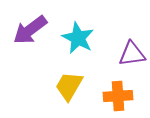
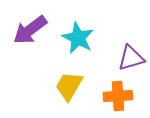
purple triangle: moved 1 px left, 4 px down; rotated 8 degrees counterclockwise
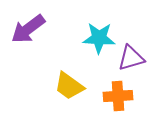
purple arrow: moved 2 px left, 1 px up
cyan star: moved 21 px right; rotated 24 degrees counterclockwise
yellow trapezoid: rotated 84 degrees counterclockwise
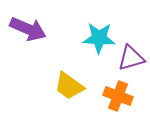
purple arrow: rotated 120 degrees counterclockwise
orange cross: rotated 24 degrees clockwise
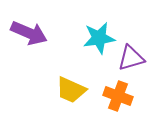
purple arrow: moved 1 px right, 4 px down
cyan star: rotated 12 degrees counterclockwise
yellow trapezoid: moved 2 px right, 4 px down; rotated 12 degrees counterclockwise
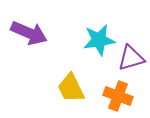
cyan star: moved 2 px down
yellow trapezoid: moved 2 px up; rotated 40 degrees clockwise
